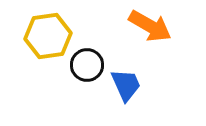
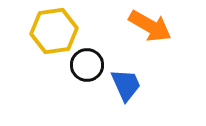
yellow hexagon: moved 6 px right, 5 px up
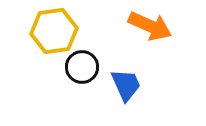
orange arrow: rotated 6 degrees counterclockwise
black circle: moved 5 px left, 2 px down
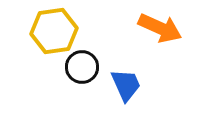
orange arrow: moved 10 px right, 2 px down
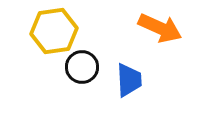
blue trapezoid: moved 3 px right, 5 px up; rotated 21 degrees clockwise
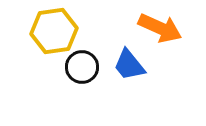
blue trapezoid: moved 15 px up; rotated 144 degrees clockwise
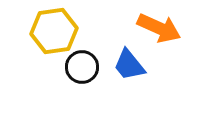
orange arrow: moved 1 px left
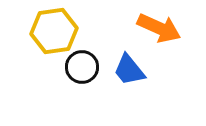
blue trapezoid: moved 5 px down
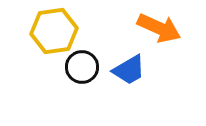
blue trapezoid: rotated 81 degrees counterclockwise
